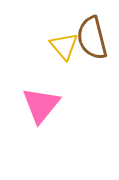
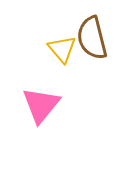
yellow triangle: moved 2 px left, 3 px down
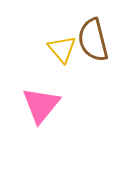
brown semicircle: moved 1 px right, 2 px down
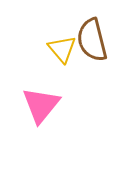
brown semicircle: moved 1 px left
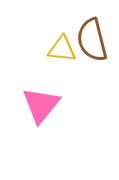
yellow triangle: rotated 44 degrees counterclockwise
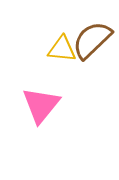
brown semicircle: rotated 60 degrees clockwise
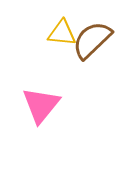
yellow triangle: moved 16 px up
